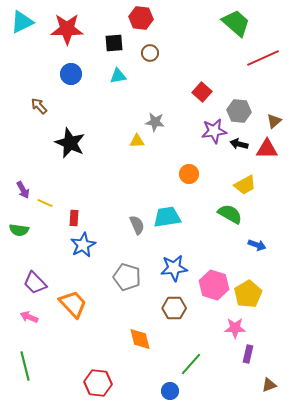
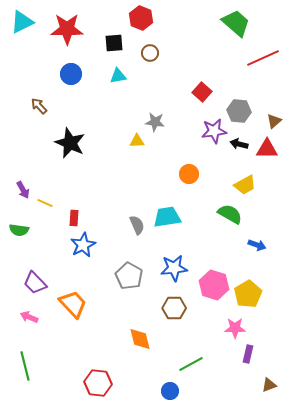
red hexagon at (141, 18): rotated 15 degrees clockwise
gray pentagon at (127, 277): moved 2 px right, 1 px up; rotated 12 degrees clockwise
green line at (191, 364): rotated 20 degrees clockwise
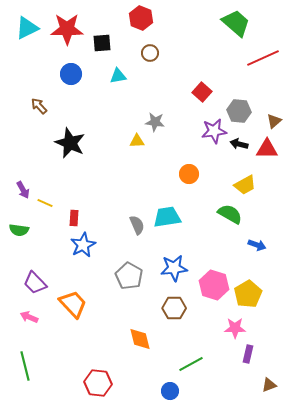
cyan triangle at (22, 22): moved 5 px right, 6 px down
black square at (114, 43): moved 12 px left
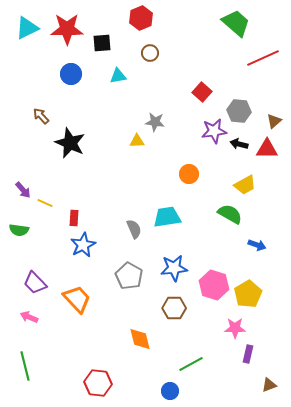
red hexagon at (141, 18): rotated 15 degrees clockwise
brown arrow at (39, 106): moved 2 px right, 10 px down
purple arrow at (23, 190): rotated 12 degrees counterclockwise
gray semicircle at (137, 225): moved 3 px left, 4 px down
orange trapezoid at (73, 304): moved 4 px right, 5 px up
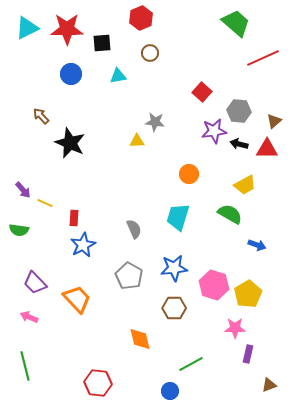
cyan trapezoid at (167, 217): moved 11 px right; rotated 64 degrees counterclockwise
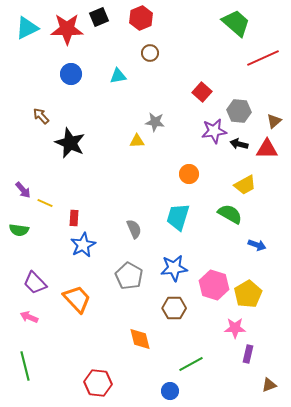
black square at (102, 43): moved 3 px left, 26 px up; rotated 18 degrees counterclockwise
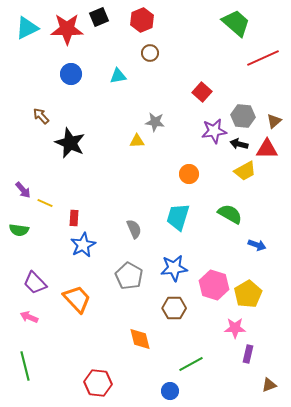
red hexagon at (141, 18): moved 1 px right, 2 px down
gray hexagon at (239, 111): moved 4 px right, 5 px down
yellow trapezoid at (245, 185): moved 14 px up
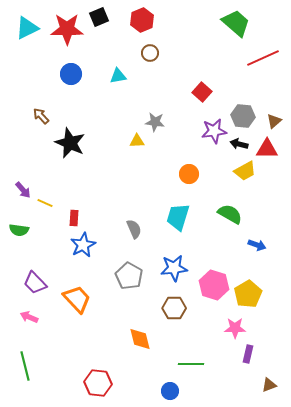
green line at (191, 364): rotated 30 degrees clockwise
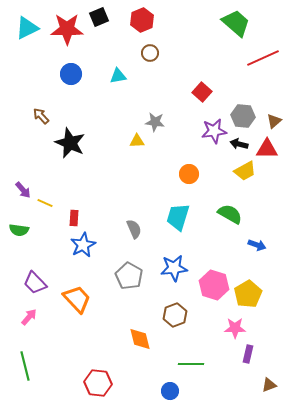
brown hexagon at (174, 308): moved 1 px right, 7 px down; rotated 20 degrees counterclockwise
pink arrow at (29, 317): rotated 108 degrees clockwise
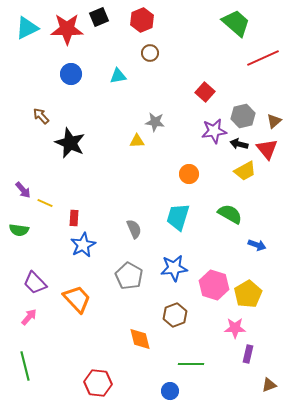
red square at (202, 92): moved 3 px right
gray hexagon at (243, 116): rotated 20 degrees counterclockwise
red triangle at (267, 149): rotated 50 degrees clockwise
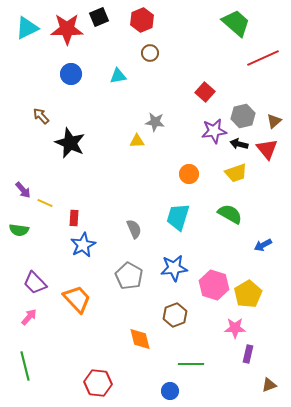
yellow trapezoid at (245, 171): moved 9 px left, 2 px down; rotated 10 degrees clockwise
blue arrow at (257, 245): moved 6 px right; rotated 132 degrees clockwise
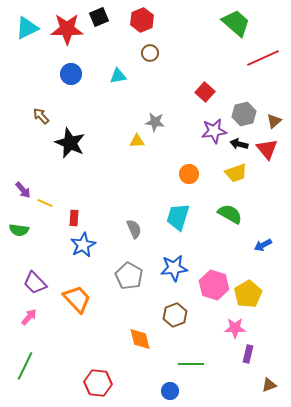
gray hexagon at (243, 116): moved 1 px right, 2 px up
green line at (25, 366): rotated 40 degrees clockwise
